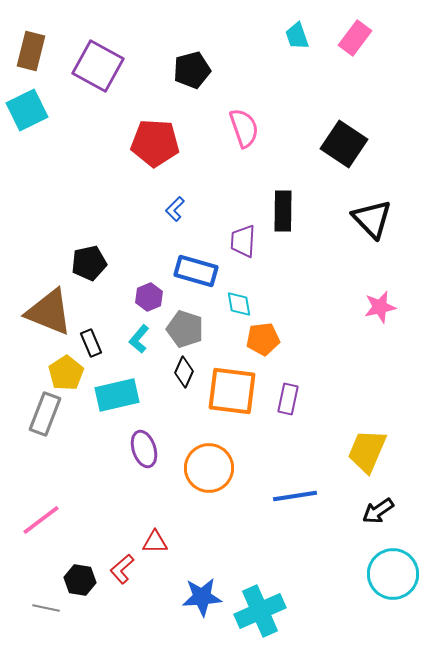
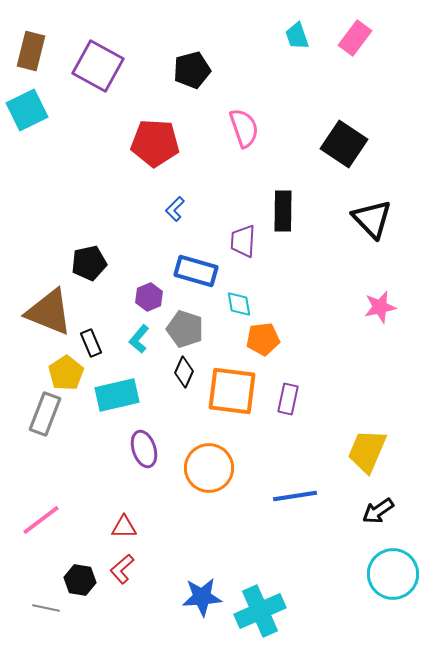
red triangle at (155, 542): moved 31 px left, 15 px up
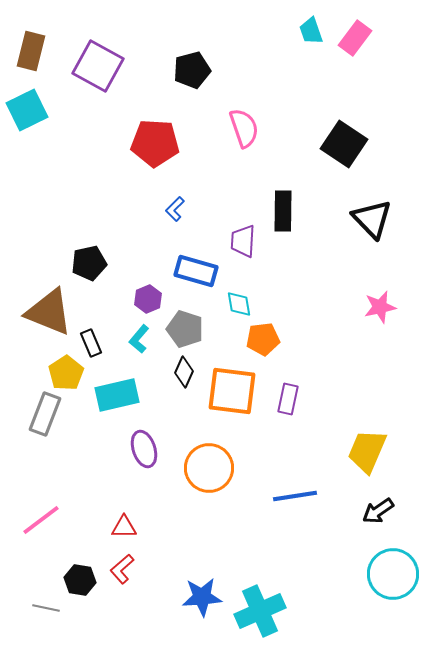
cyan trapezoid at (297, 36): moved 14 px right, 5 px up
purple hexagon at (149, 297): moved 1 px left, 2 px down
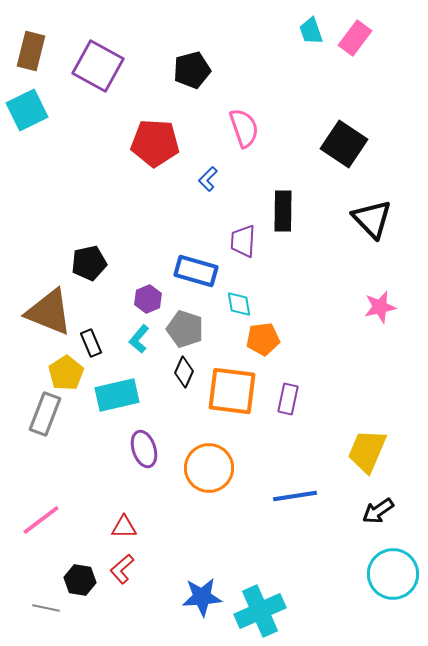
blue L-shape at (175, 209): moved 33 px right, 30 px up
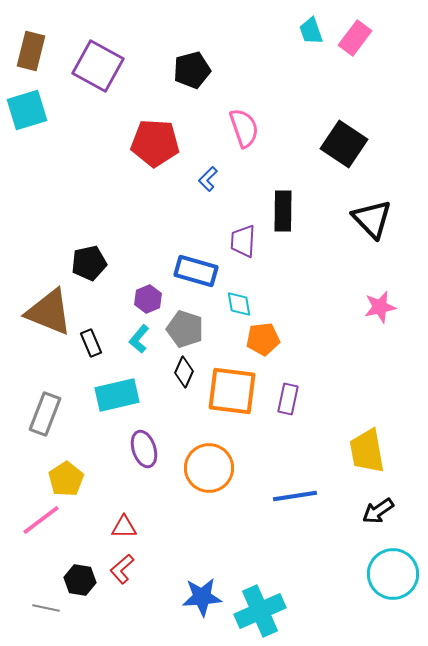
cyan square at (27, 110): rotated 9 degrees clockwise
yellow pentagon at (66, 373): moved 106 px down
yellow trapezoid at (367, 451): rotated 33 degrees counterclockwise
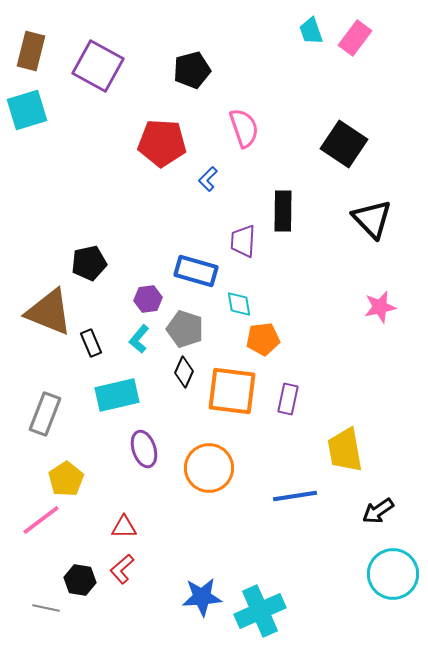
red pentagon at (155, 143): moved 7 px right
purple hexagon at (148, 299): rotated 16 degrees clockwise
yellow trapezoid at (367, 451): moved 22 px left, 1 px up
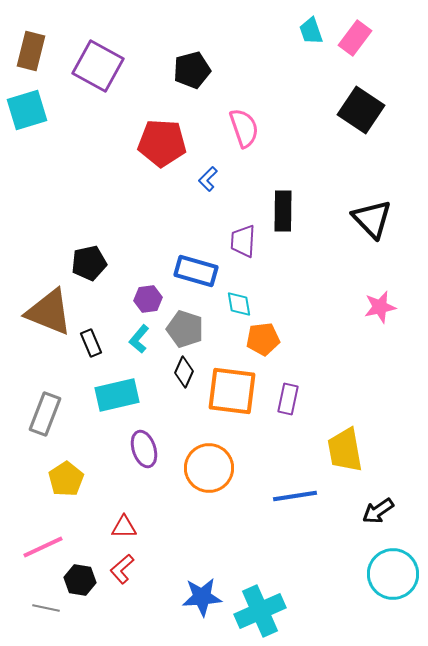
black square at (344, 144): moved 17 px right, 34 px up
pink line at (41, 520): moved 2 px right, 27 px down; rotated 12 degrees clockwise
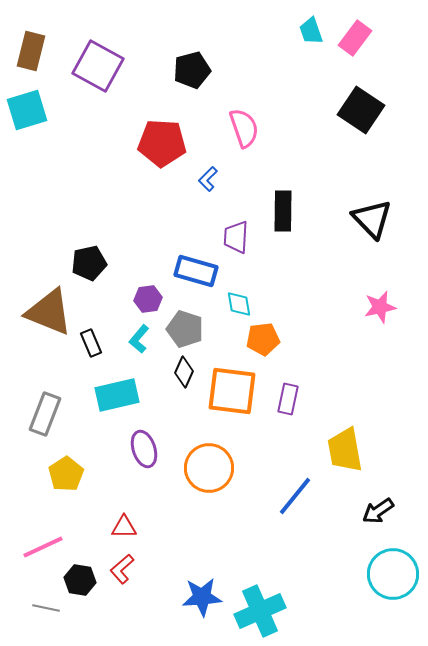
purple trapezoid at (243, 241): moved 7 px left, 4 px up
yellow pentagon at (66, 479): moved 5 px up
blue line at (295, 496): rotated 42 degrees counterclockwise
